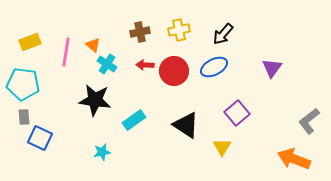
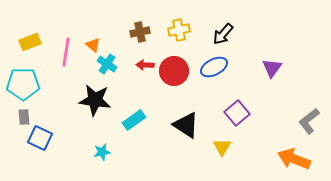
cyan pentagon: rotated 8 degrees counterclockwise
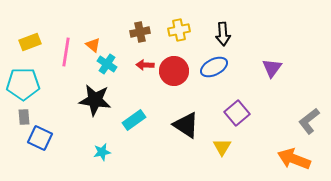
black arrow: rotated 45 degrees counterclockwise
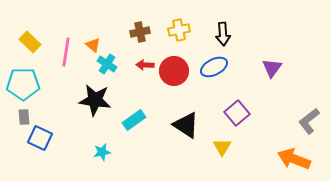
yellow rectangle: rotated 65 degrees clockwise
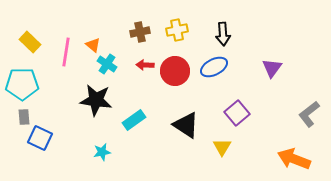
yellow cross: moved 2 px left
red circle: moved 1 px right
cyan pentagon: moved 1 px left
black star: moved 1 px right
gray L-shape: moved 7 px up
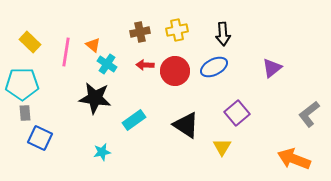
purple triangle: rotated 15 degrees clockwise
black star: moved 1 px left, 2 px up
gray rectangle: moved 1 px right, 4 px up
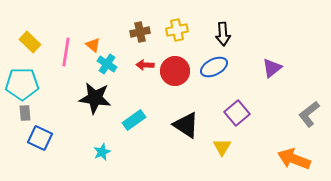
cyan star: rotated 12 degrees counterclockwise
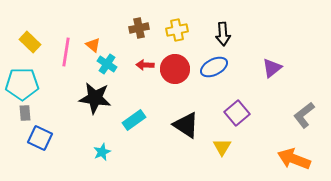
brown cross: moved 1 px left, 4 px up
red circle: moved 2 px up
gray L-shape: moved 5 px left, 1 px down
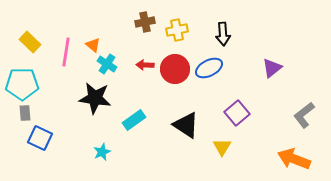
brown cross: moved 6 px right, 6 px up
blue ellipse: moved 5 px left, 1 px down
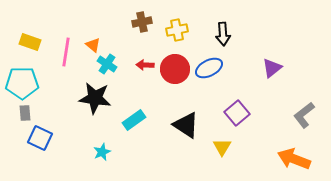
brown cross: moved 3 px left
yellow rectangle: rotated 25 degrees counterclockwise
cyan pentagon: moved 1 px up
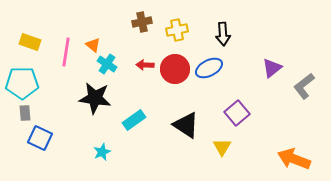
gray L-shape: moved 29 px up
